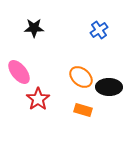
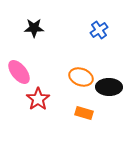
orange ellipse: rotated 20 degrees counterclockwise
orange rectangle: moved 1 px right, 3 px down
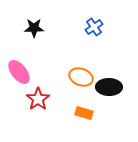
blue cross: moved 5 px left, 3 px up
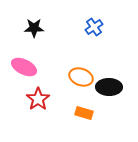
pink ellipse: moved 5 px right, 5 px up; rotated 25 degrees counterclockwise
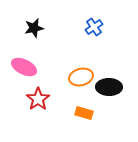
black star: rotated 12 degrees counterclockwise
orange ellipse: rotated 35 degrees counterclockwise
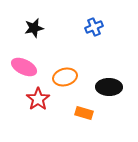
blue cross: rotated 12 degrees clockwise
orange ellipse: moved 16 px left
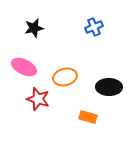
red star: rotated 20 degrees counterclockwise
orange rectangle: moved 4 px right, 4 px down
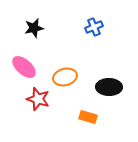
pink ellipse: rotated 15 degrees clockwise
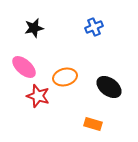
black ellipse: rotated 35 degrees clockwise
red star: moved 3 px up
orange rectangle: moved 5 px right, 7 px down
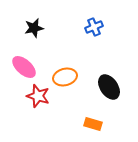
black ellipse: rotated 20 degrees clockwise
